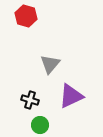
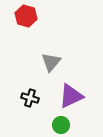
gray triangle: moved 1 px right, 2 px up
black cross: moved 2 px up
green circle: moved 21 px right
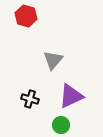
gray triangle: moved 2 px right, 2 px up
black cross: moved 1 px down
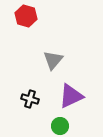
green circle: moved 1 px left, 1 px down
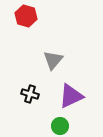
black cross: moved 5 px up
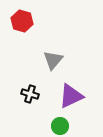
red hexagon: moved 4 px left, 5 px down
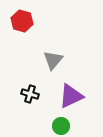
green circle: moved 1 px right
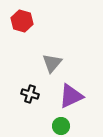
gray triangle: moved 1 px left, 3 px down
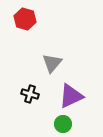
red hexagon: moved 3 px right, 2 px up
green circle: moved 2 px right, 2 px up
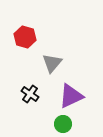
red hexagon: moved 18 px down
black cross: rotated 18 degrees clockwise
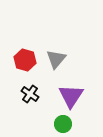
red hexagon: moved 23 px down
gray triangle: moved 4 px right, 4 px up
purple triangle: rotated 32 degrees counterclockwise
